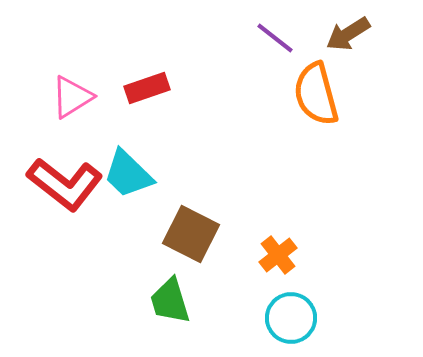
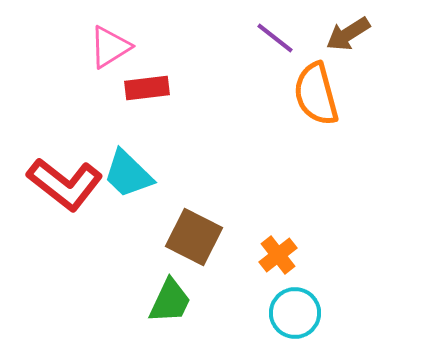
red rectangle: rotated 12 degrees clockwise
pink triangle: moved 38 px right, 50 px up
brown square: moved 3 px right, 3 px down
green trapezoid: rotated 138 degrees counterclockwise
cyan circle: moved 4 px right, 5 px up
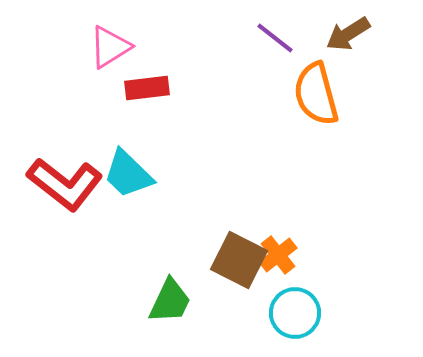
brown square: moved 45 px right, 23 px down
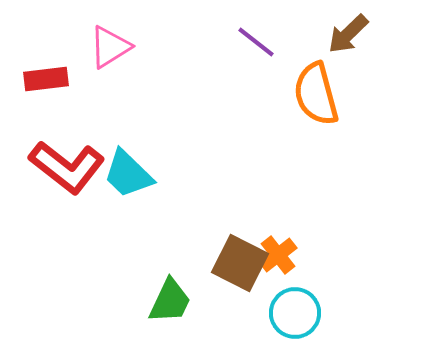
brown arrow: rotated 12 degrees counterclockwise
purple line: moved 19 px left, 4 px down
red rectangle: moved 101 px left, 9 px up
red L-shape: moved 2 px right, 17 px up
brown square: moved 1 px right, 3 px down
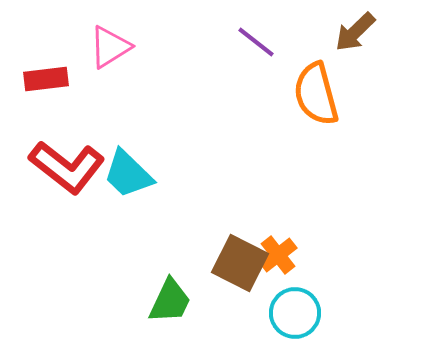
brown arrow: moved 7 px right, 2 px up
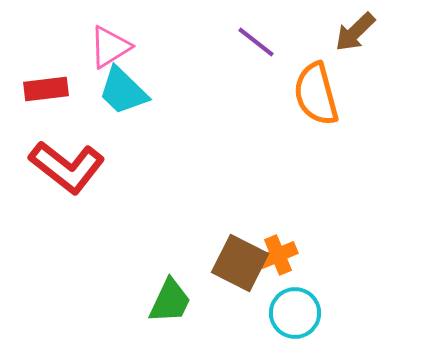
red rectangle: moved 10 px down
cyan trapezoid: moved 5 px left, 83 px up
orange cross: rotated 15 degrees clockwise
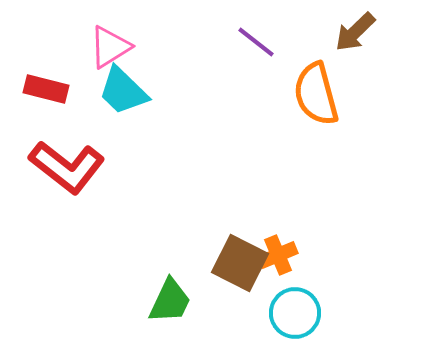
red rectangle: rotated 21 degrees clockwise
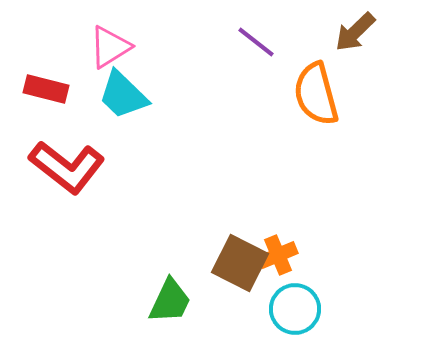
cyan trapezoid: moved 4 px down
cyan circle: moved 4 px up
